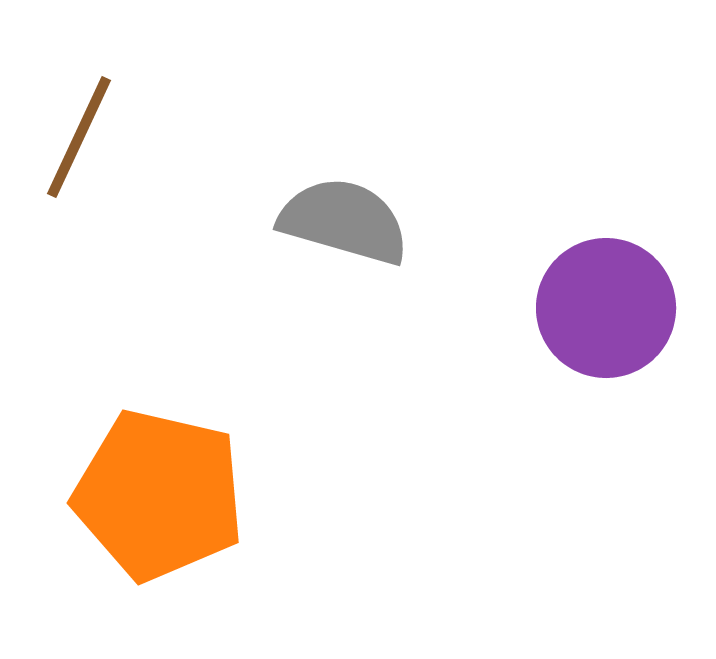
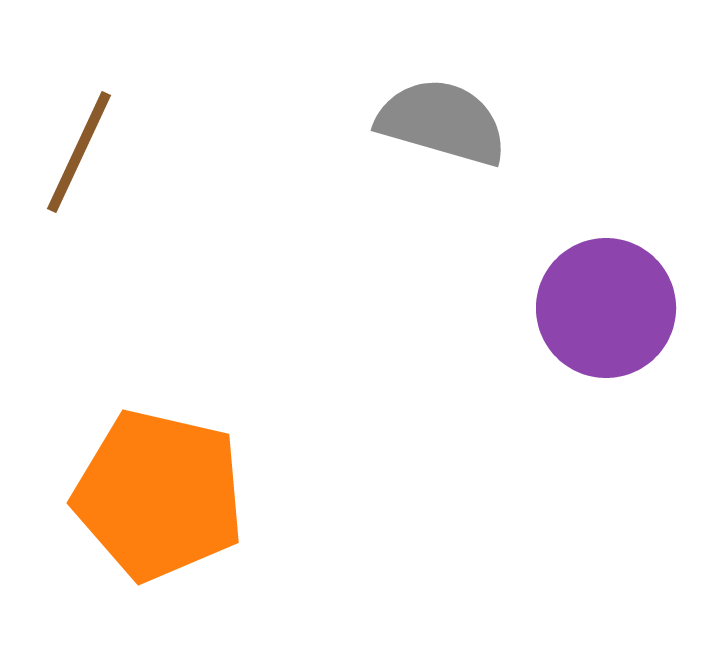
brown line: moved 15 px down
gray semicircle: moved 98 px right, 99 px up
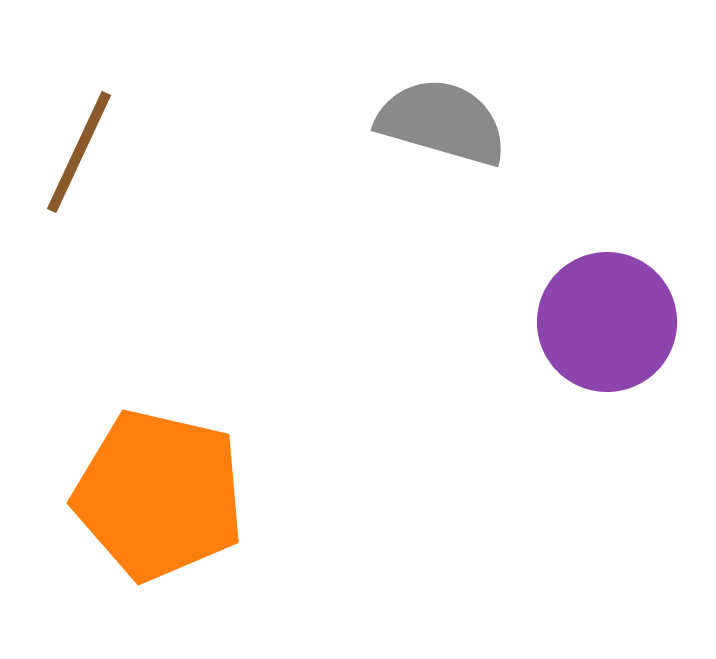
purple circle: moved 1 px right, 14 px down
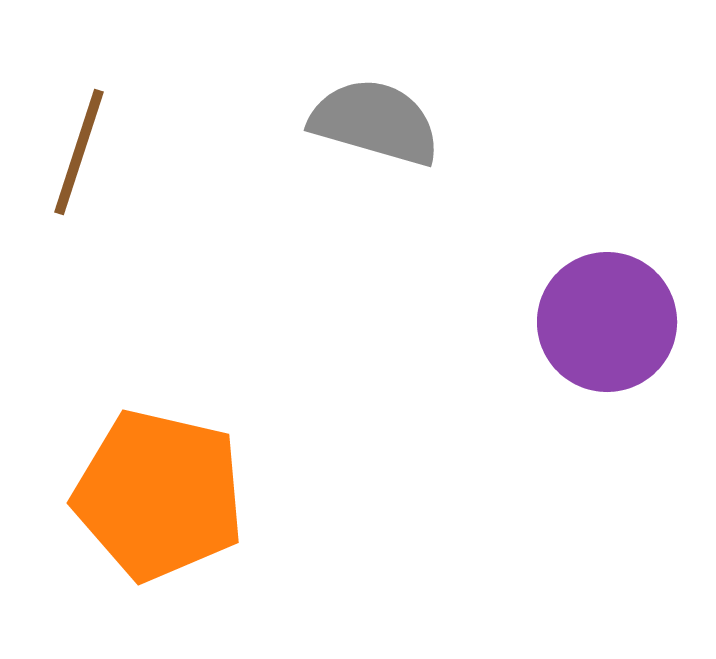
gray semicircle: moved 67 px left
brown line: rotated 7 degrees counterclockwise
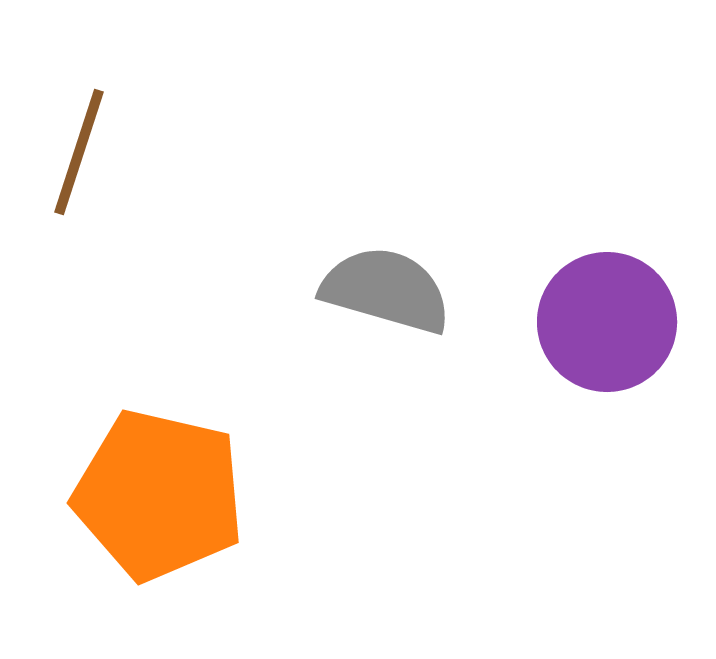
gray semicircle: moved 11 px right, 168 px down
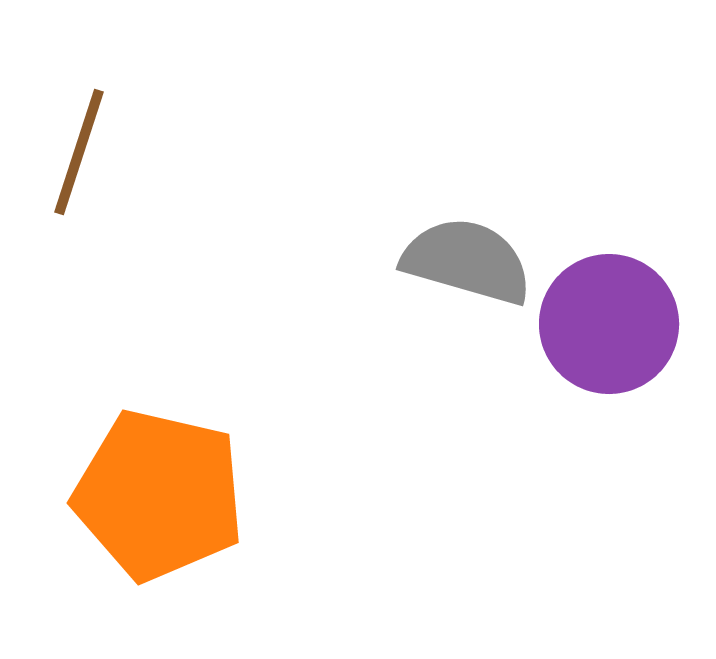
gray semicircle: moved 81 px right, 29 px up
purple circle: moved 2 px right, 2 px down
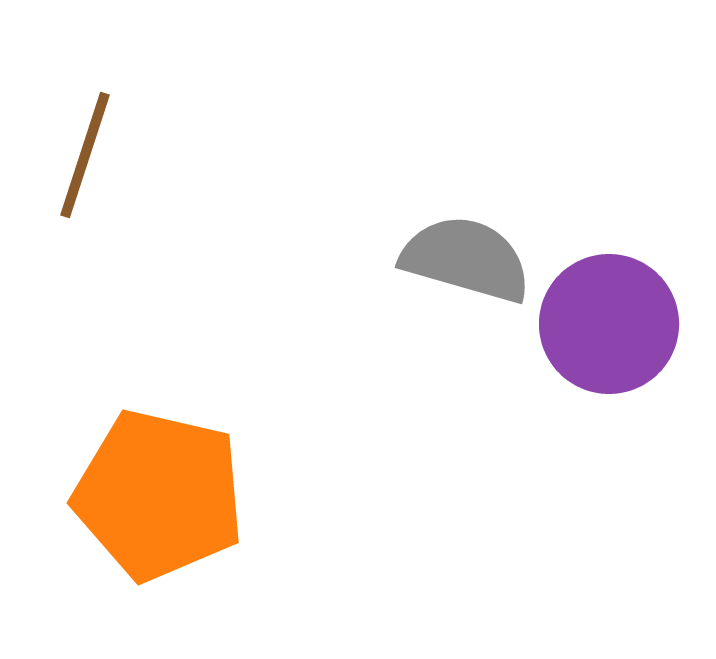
brown line: moved 6 px right, 3 px down
gray semicircle: moved 1 px left, 2 px up
